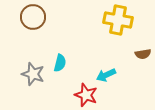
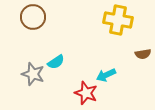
cyan semicircle: moved 4 px left, 1 px up; rotated 42 degrees clockwise
red star: moved 2 px up
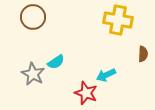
brown semicircle: rotated 77 degrees counterclockwise
gray star: rotated 10 degrees clockwise
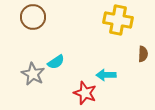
cyan arrow: rotated 24 degrees clockwise
red star: moved 1 px left
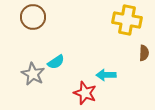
yellow cross: moved 9 px right
brown semicircle: moved 1 px right, 1 px up
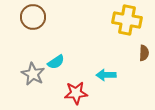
red star: moved 9 px left; rotated 25 degrees counterclockwise
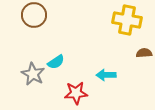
brown circle: moved 1 px right, 2 px up
brown semicircle: rotated 98 degrees counterclockwise
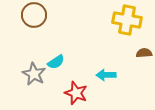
gray star: moved 1 px right
red star: rotated 25 degrees clockwise
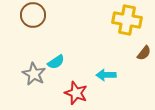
brown circle: moved 1 px left
brown semicircle: rotated 133 degrees clockwise
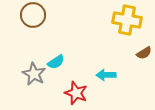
brown semicircle: rotated 21 degrees clockwise
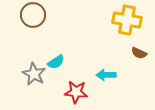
brown semicircle: moved 5 px left; rotated 56 degrees clockwise
red star: moved 1 px up; rotated 15 degrees counterclockwise
